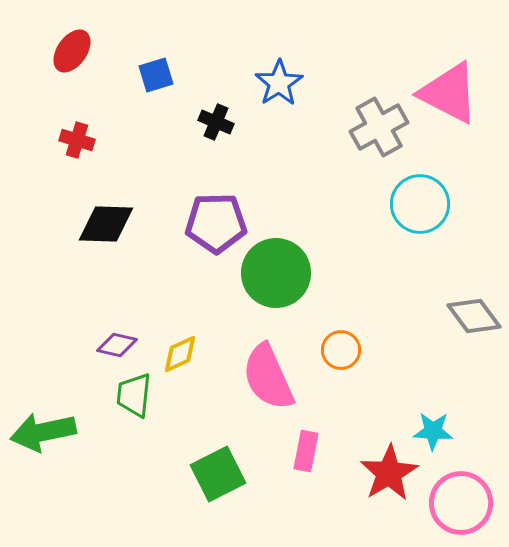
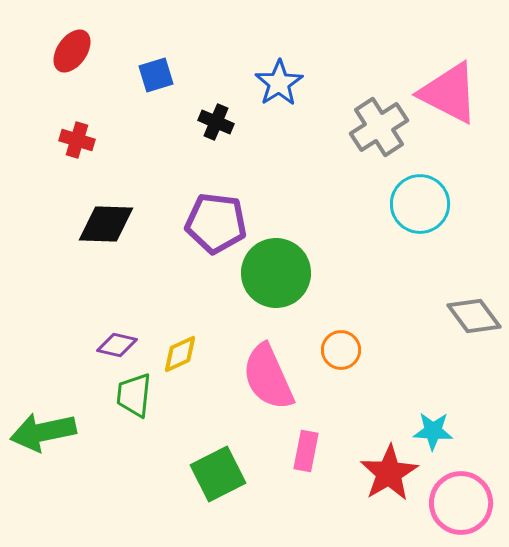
gray cross: rotated 4 degrees counterclockwise
purple pentagon: rotated 8 degrees clockwise
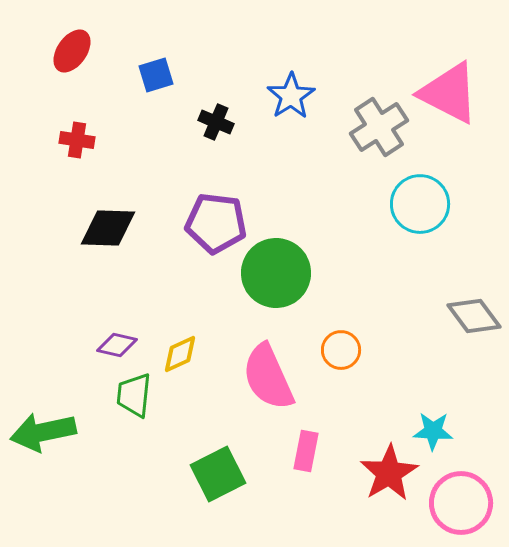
blue star: moved 12 px right, 13 px down
red cross: rotated 8 degrees counterclockwise
black diamond: moved 2 px right, 4 px down
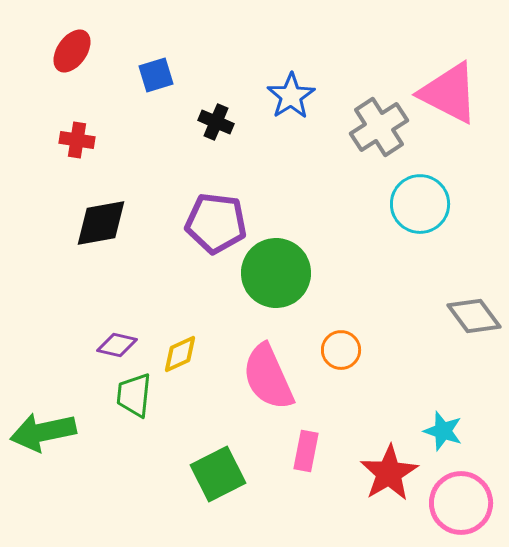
black diamond: moved 7 px left, 5 px up; rotated 12 degrees counterclockwise
cyan star: moved 10 px right; rotated 15 degrees clockwise
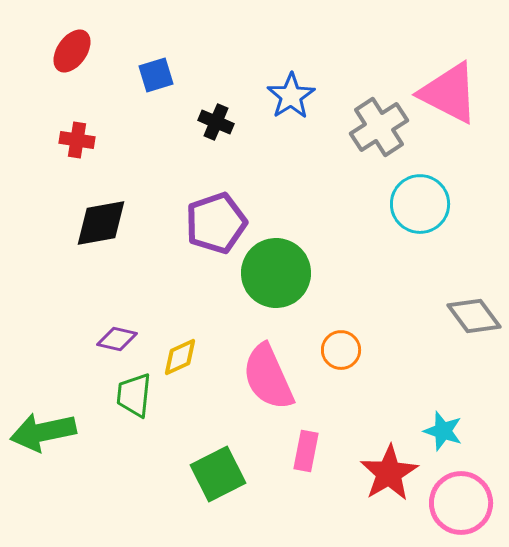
purple pentagon: rotated 26 degrees counterclockwise
purple diamond: moved 6 px up
yellow diamond: moved 3 px down
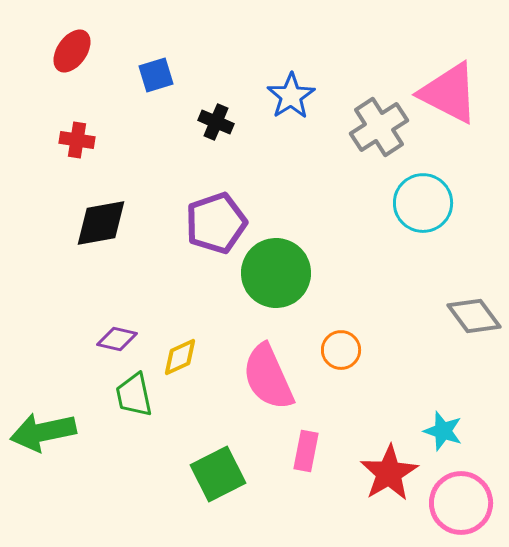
cyan circle: moved 3 px right, 1 px up
green trapezoid: rotated 18 degrees counterclockwise
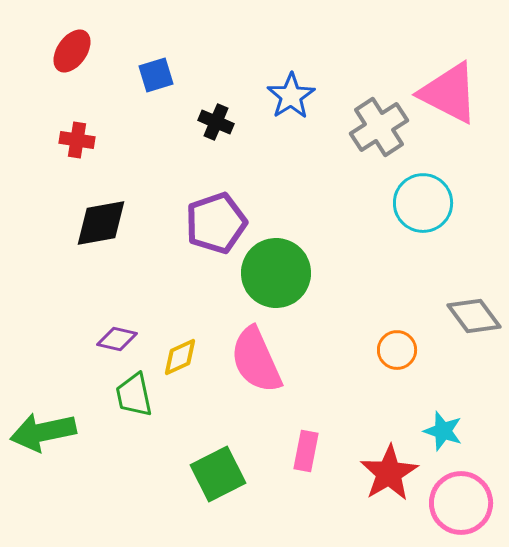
orange circle: moved 56 px right
pink semicircle: moved 12 px left, 17 px up
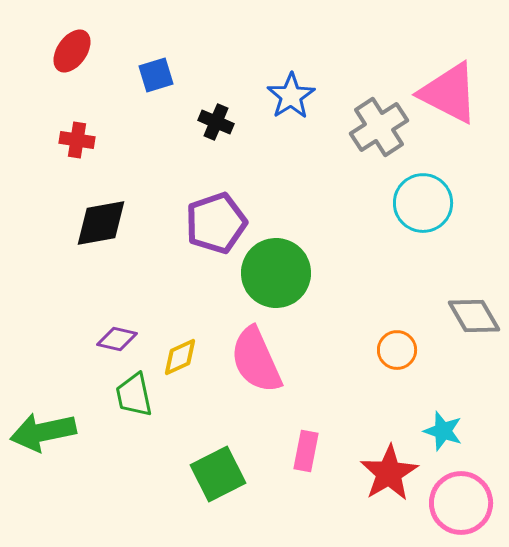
gray diamond: rotated 6 degrees clockwise
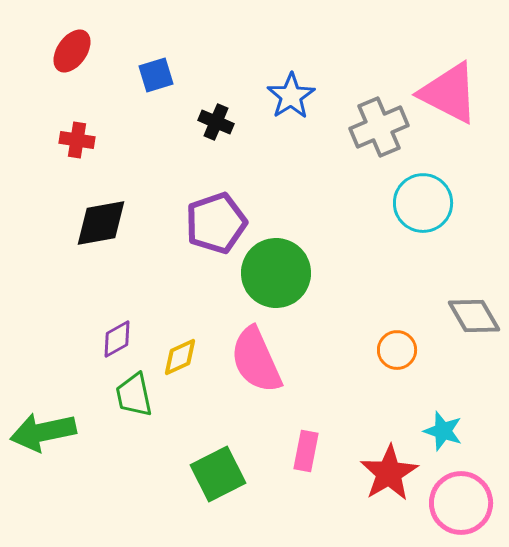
gray cross: rotated 10 degrees clockwise
purple diamond: rotated 42 degrees counterclockwise
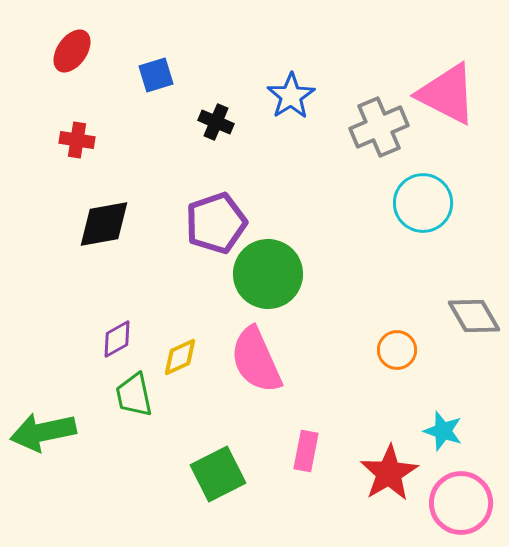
pink triangle: moved 2 px left, 1 px down
black diamond: moved 3 px right, 1 px down
green circle: moved 8 px left, 1 px down
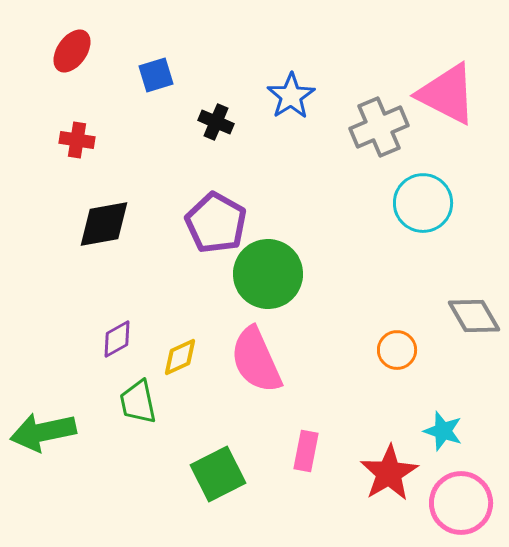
purple pentagon: rotated 24 degrees counterclockwise
green trapezoid: moved 4 px right, 7 px down
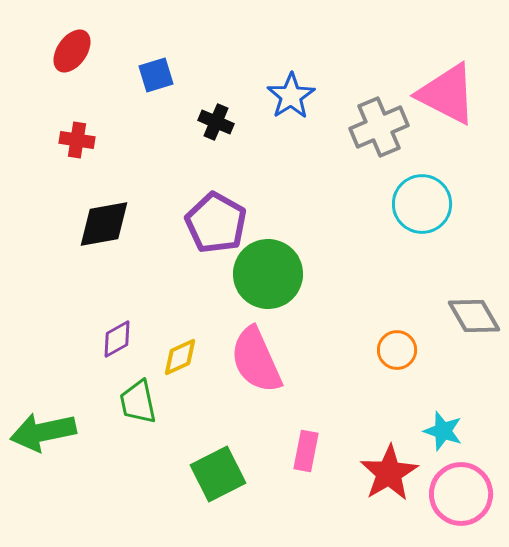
cyan circle: moved 1 px left, 1 px down
pink circle: moved 9 px up
